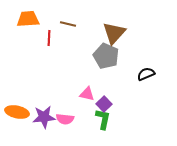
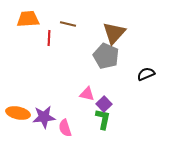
orange ellipse: moved 1 px right, 1 px down
pink semicircle: moved 9 px down; rotated 66 degrees clockwise
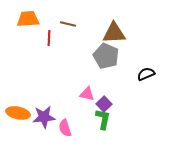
brown triangle: rotated 45 degrees clockwise
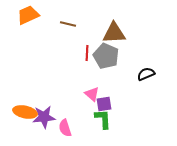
orange trapezoid: moved 4 px up; rotated 20 degrees counterclockwise
red line: moved 38 px right, 15 px down
pink triangle: moved 5 px right; rotated 28 degrees clockwise
purple square: rotated 35 degrees clockwise
orange ellipse: moved 7 px right, 1 px up
green L-shape: rotated 15 degrees counterclockwise
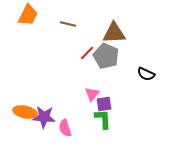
orange trapezoid: rotated 140 degrees clockwise
red line: rotated 42 degrees clockwise
black semicircle: rotated 132 degrees counterclockwise
pink triangle: rotated 28 degrees clockwise
purple star: rotated 10 degrees clockwise
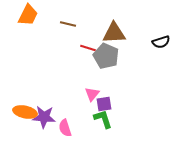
red line: moved 1 px right, 5 px up; rotated 63 degrees clockwise
black semicircle: moved 15 px right, 32 px up; rotated 42 degrees counterclockwise
green L-shape: rotated 15 degrees counterclockwise
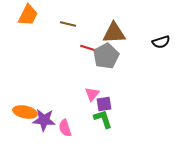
gray pentagon: rotated 20 degrees clockwise
purple star: moved 3 px down
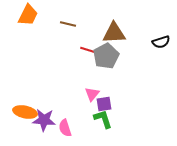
red line: moved 2 px down
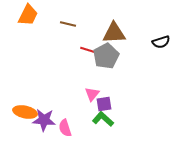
green L-shape: rotated 30 degrees counterclockwise
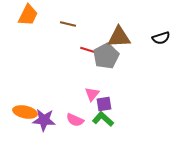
brown triangle: moved 5 px right, 4 px down
black semicircle: moved 4 px up
pink semicircle: moved 10 px right, 8 px up; rotated 48 degrees counterclockwise
